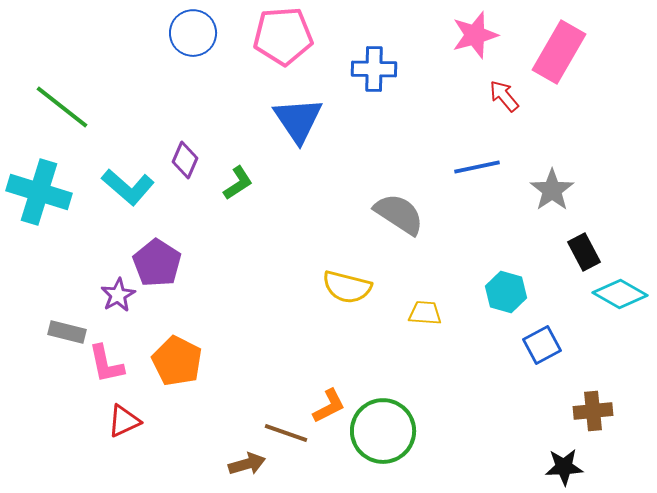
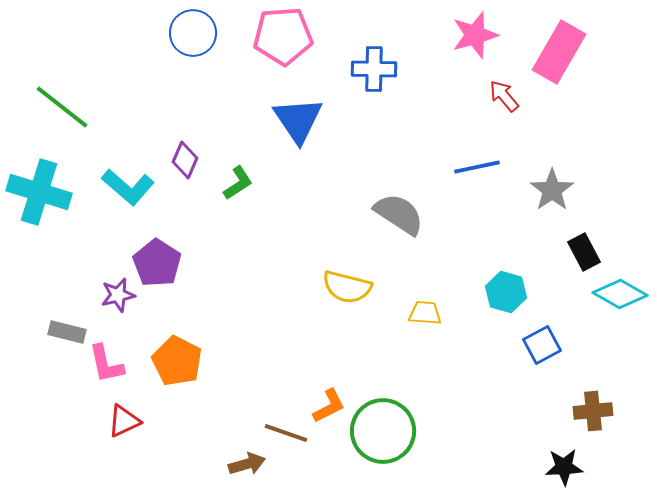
purple star: rotated 16 degrees clockwise
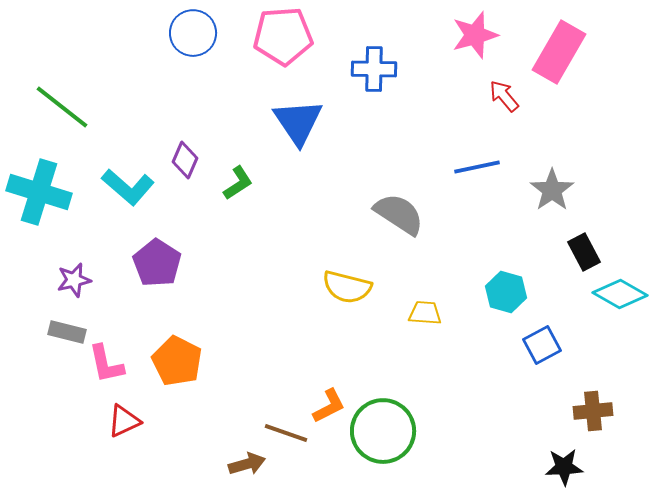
blue triangle: moved 2 px down
purple star: moved 44 px left, 15 px up
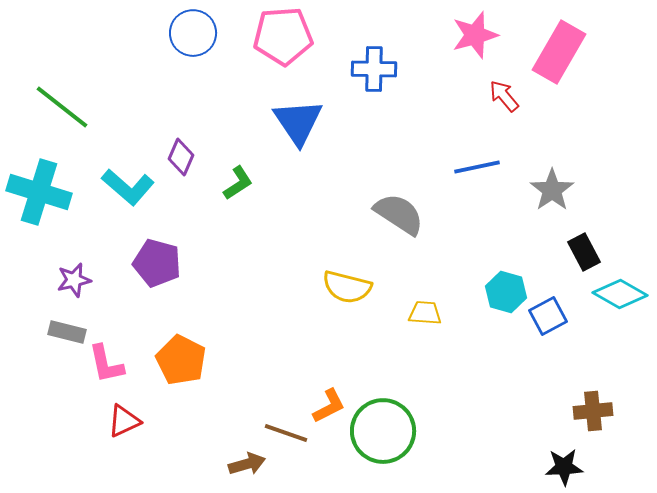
purple diamond: moved 4 px left, 3 px up
purple pentagon: rotated 18 degrees counterclockwise
blue square: moved 6 px right, 29 px up
orange pentagon: moved 4 px right, 1 px up
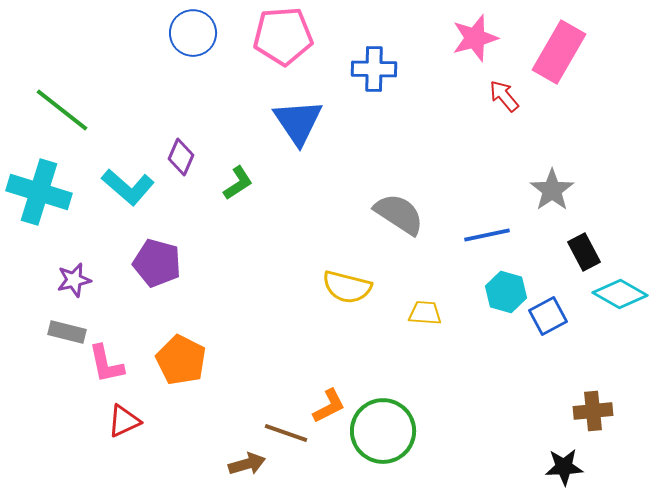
pink star: moved 3 px down
green line: moved 3 px down
blue line: moved 10 px right, 68 px down
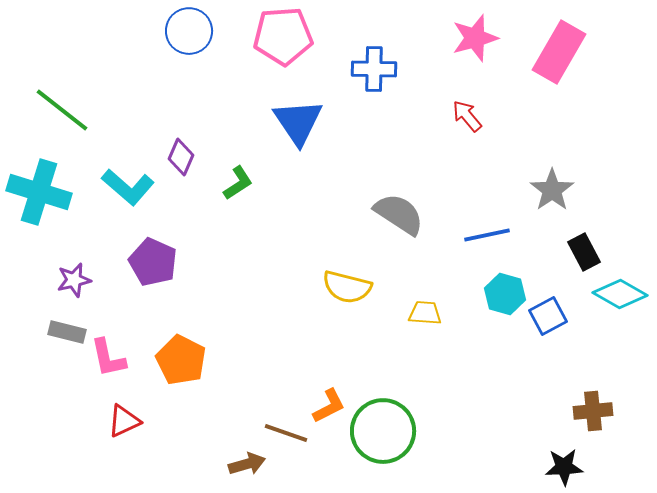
blue circle: moved 4 px left, 2 px up
red arrow: moved 37 px left, 20 px down
purple pentagon: moved 4 px left, 1 px up; rotated 9 degrees clockwise
cyan hexagon: moved 1 px left, 2 px down
pink L-shape: moved 2 px right, 6 px up
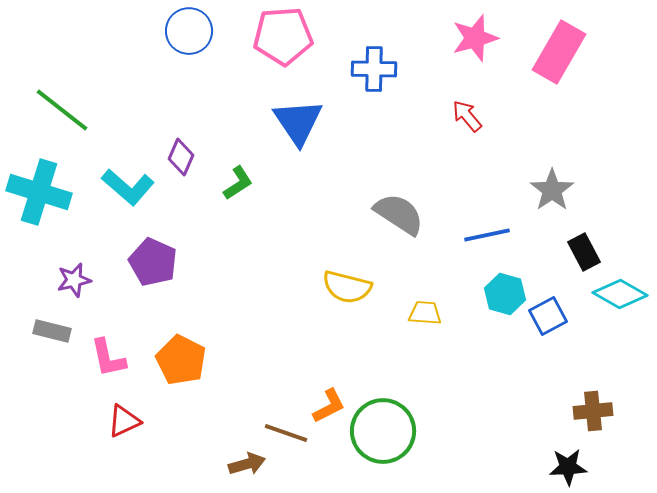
gray rectangle: moved 15 px left, 1 px up
black star: moved 4 px right
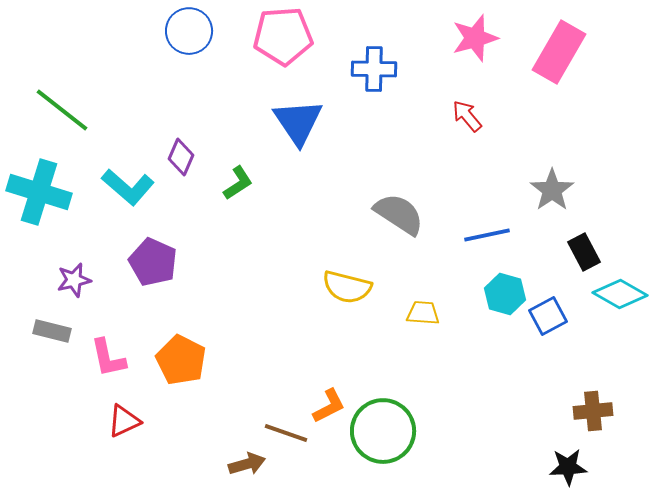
yellow trapezoid: moved 2 px left
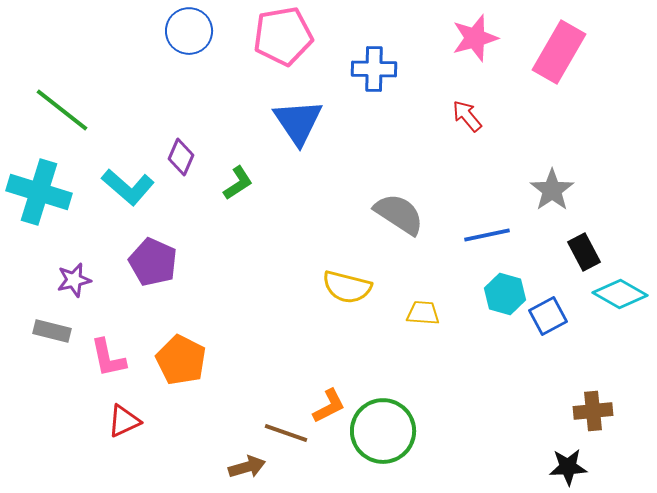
pink pentagon: rotated 6 degrees counterclockwise
brown arrow: moved 3 px down
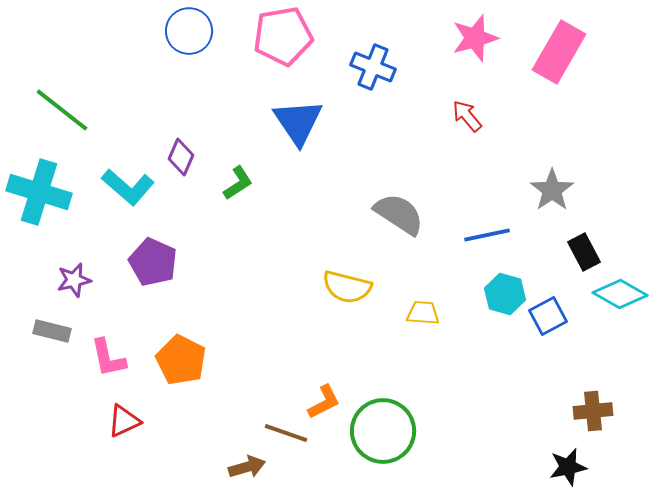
blue cross: moved 1 px left, 2 px up; rotated 21 degrees clockwise
orange L-shape: moved 5 px left, 4 px up
black star: rotated 9 degrees counterclockwise
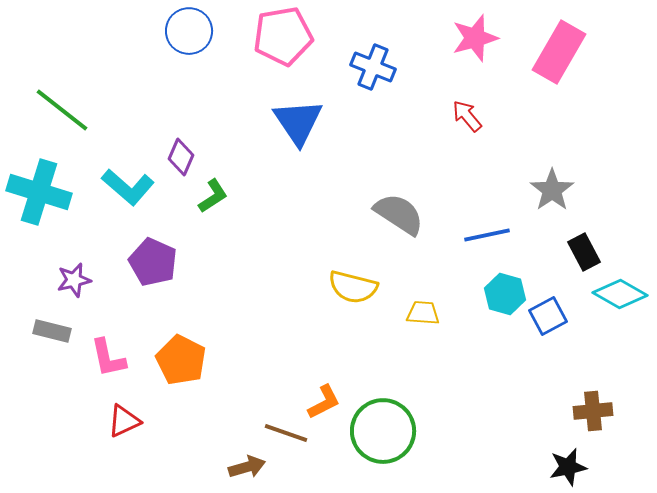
green L-shape: moved 25 px left, 13 px down
yellow semicircle: moved 6 px right
